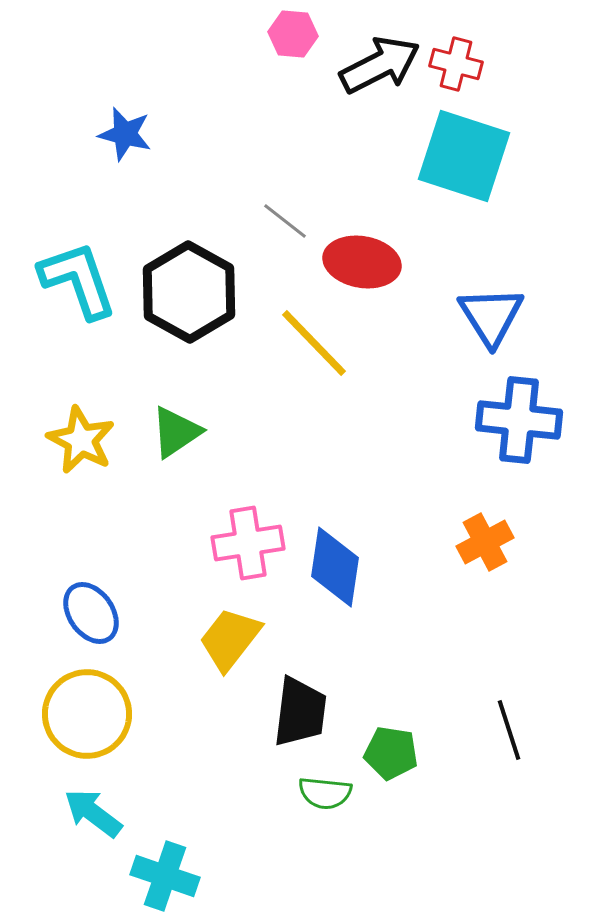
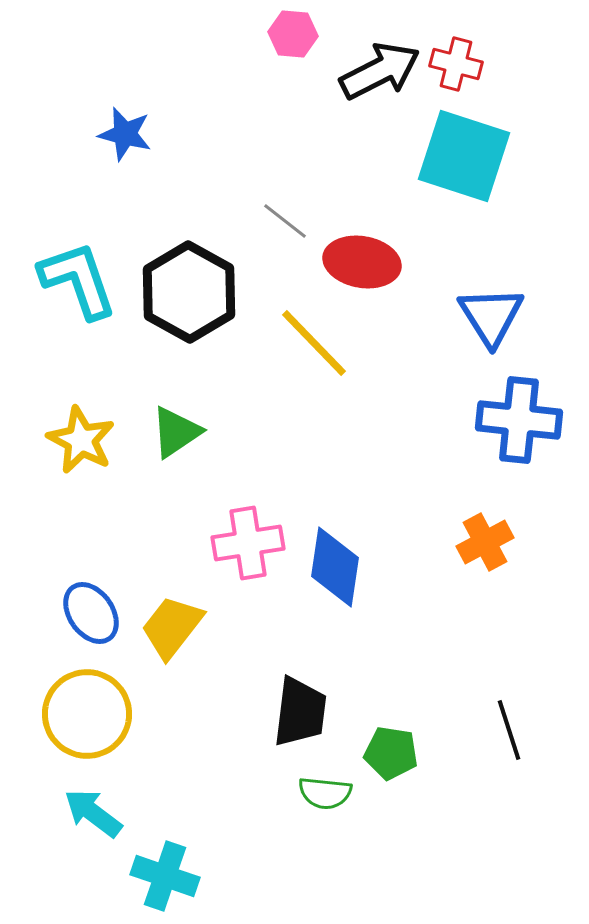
black arrow: moved 6 px down
yellow trapezoid: moved 58 px left, 12 px up
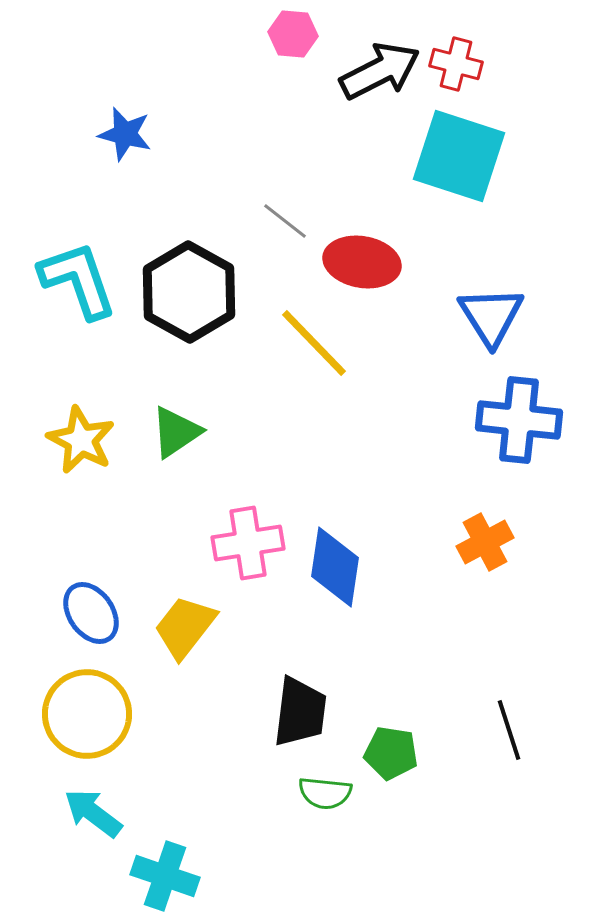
cyan square: moved 5 px left
yellow trapezoid: moved 13 px right
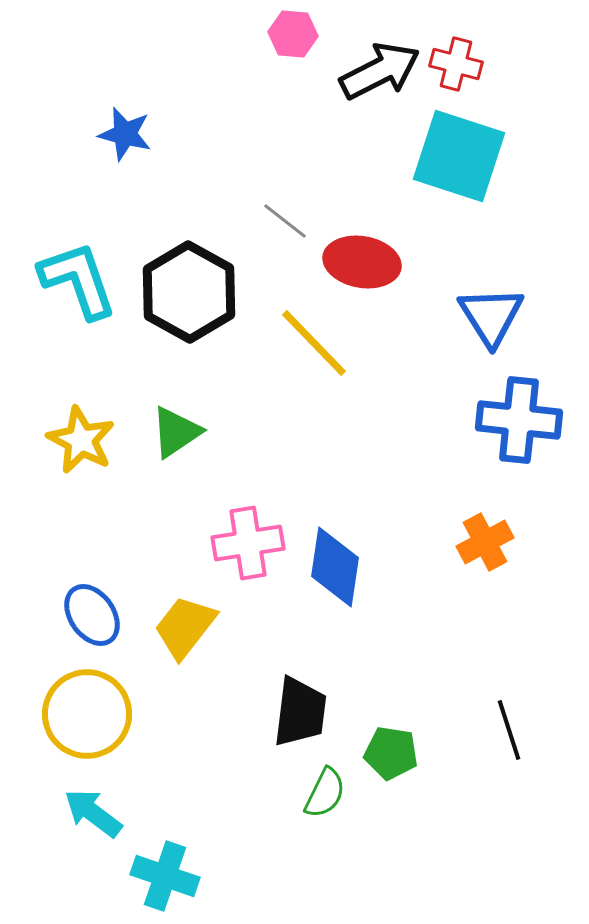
blue ellipse: moved 1 px right, 2 px down
green semicircle: rotated 70 degrees counterclockwise
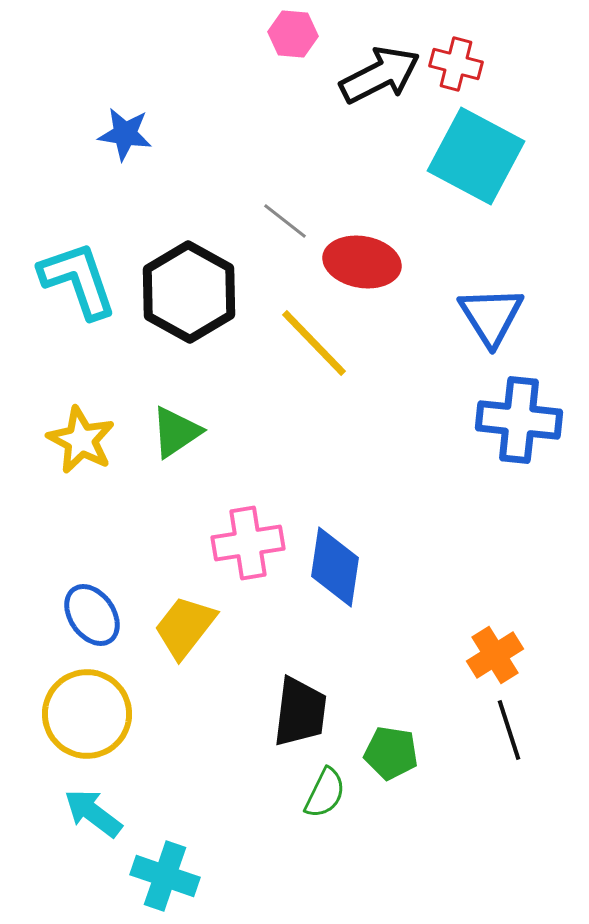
black arrow: moved 4 px down
blue star: rotated 6 degrees counterclockwise
cyan square: moved 17 px right; rotated 10 degrees clockwise
orange cross: moved 10 px right, 113 px down; rotated 4 degrees counterclockwise
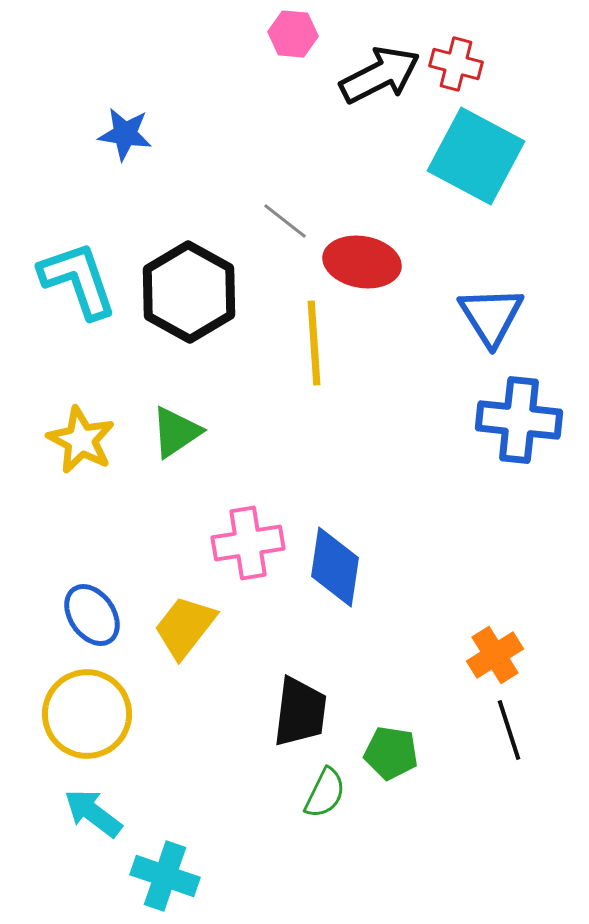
yellow line: rotated 40 degrees clockwise
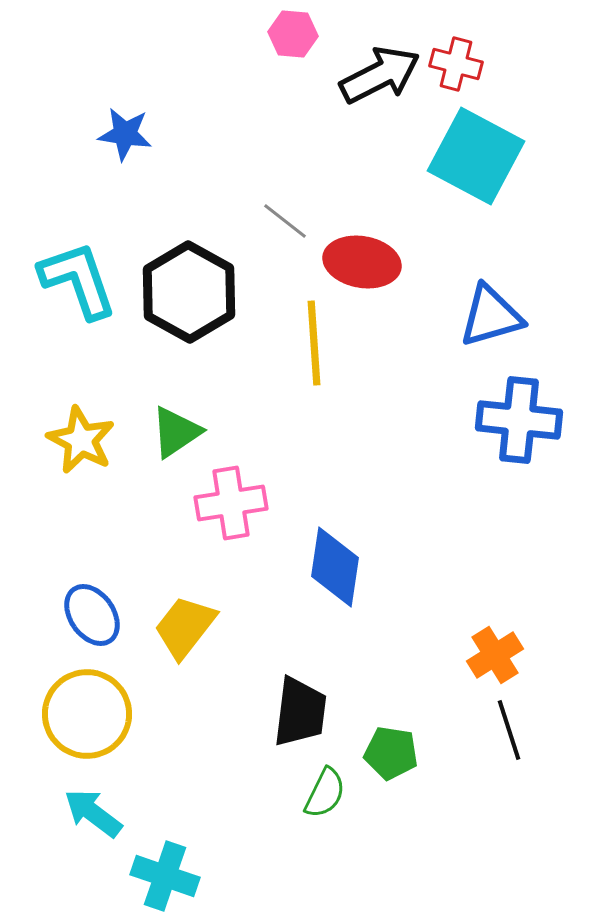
blue triangle: rotated 46 degrees clockwise
pink cross: moved 17 px left, 40 px up
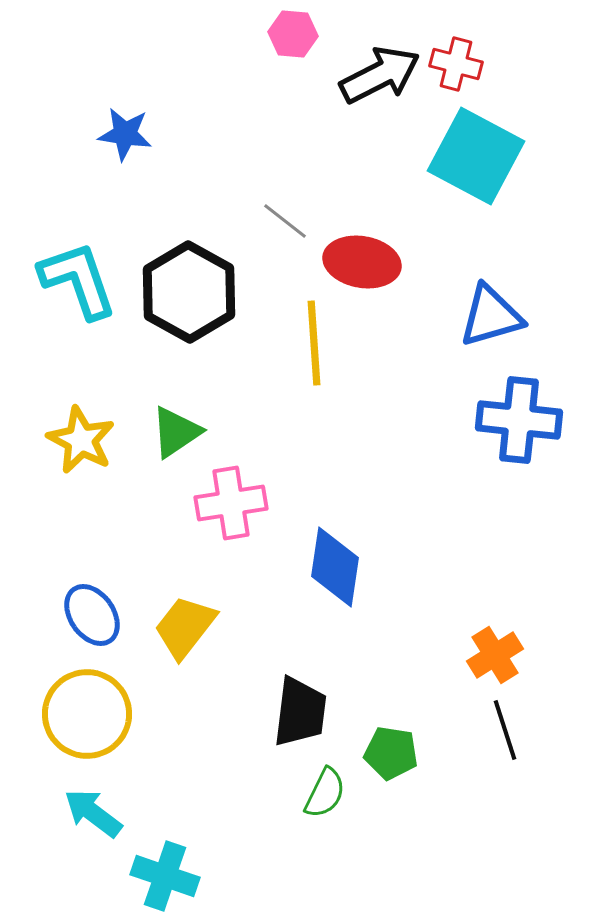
black line: moved 4 px left
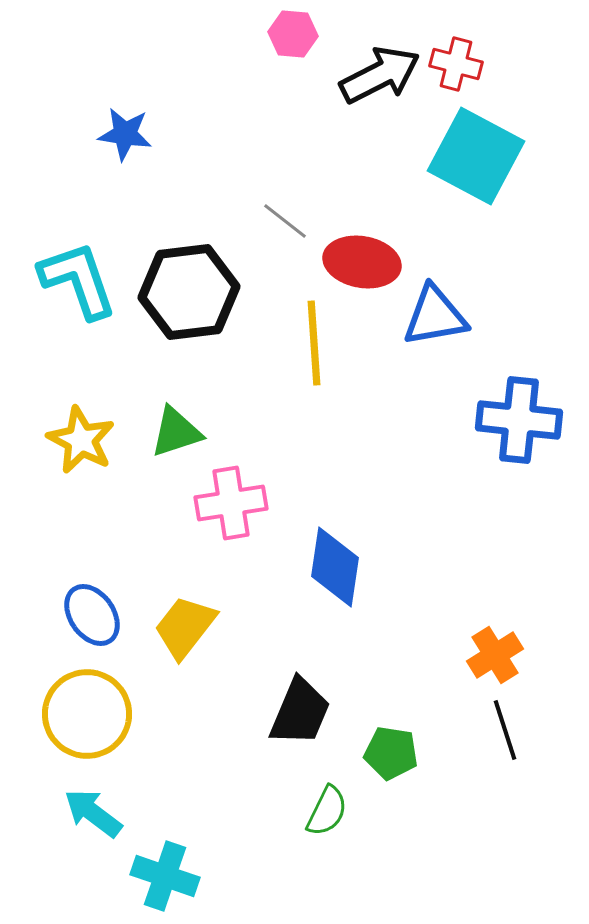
black hexagon: rotated 24 degrees clockwise
blue triangle: moved 56 px left; rotated 6 degrees clockwise
green triangle: rotated 16 degrees clockwise
black trapezoid: rotated 16 degrees clockwise
green semicircle: moved 2 px right, 18 px down
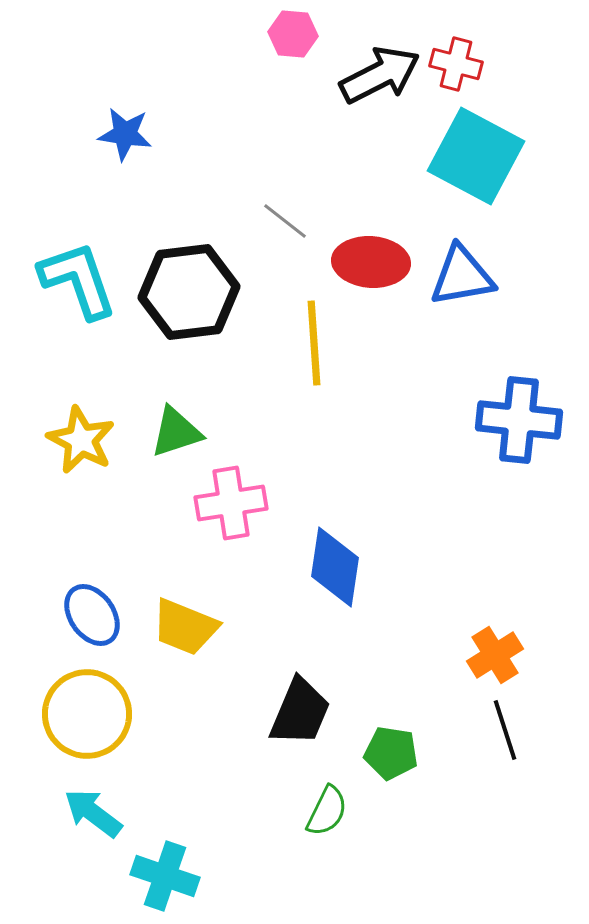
red ellipse: moved 9 px right; rotated 6 degrees counterclockwise
blue triangle: moved 27 px right, 40 px up
yellow trapezoid: rotated 106 degrees counterclockwise
